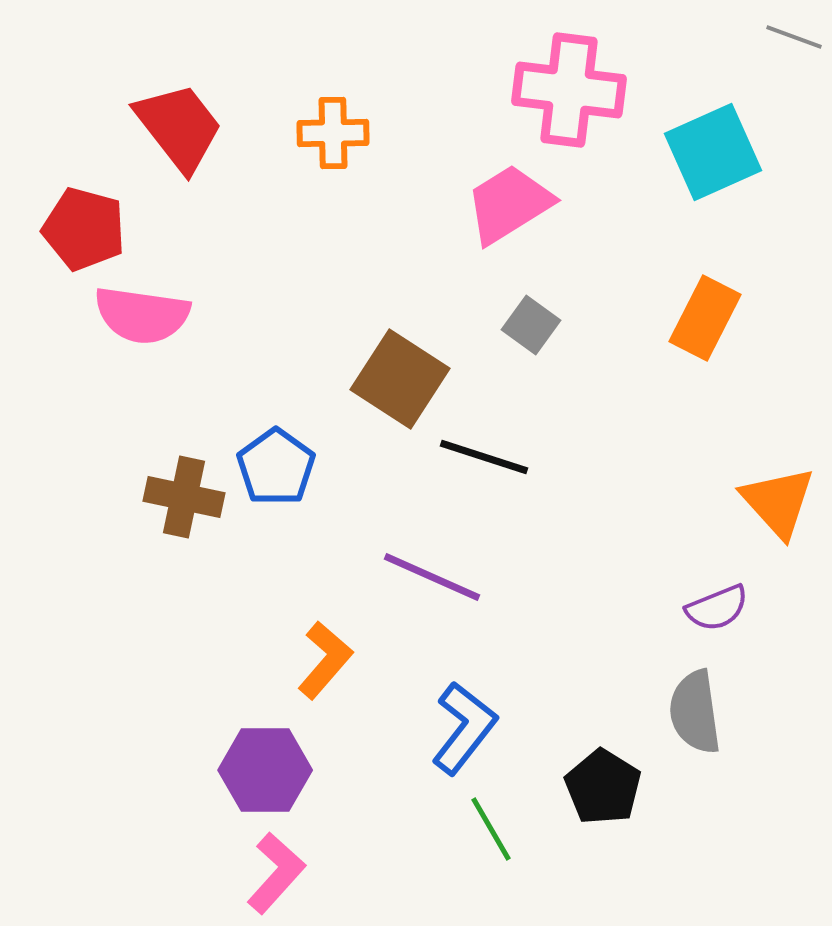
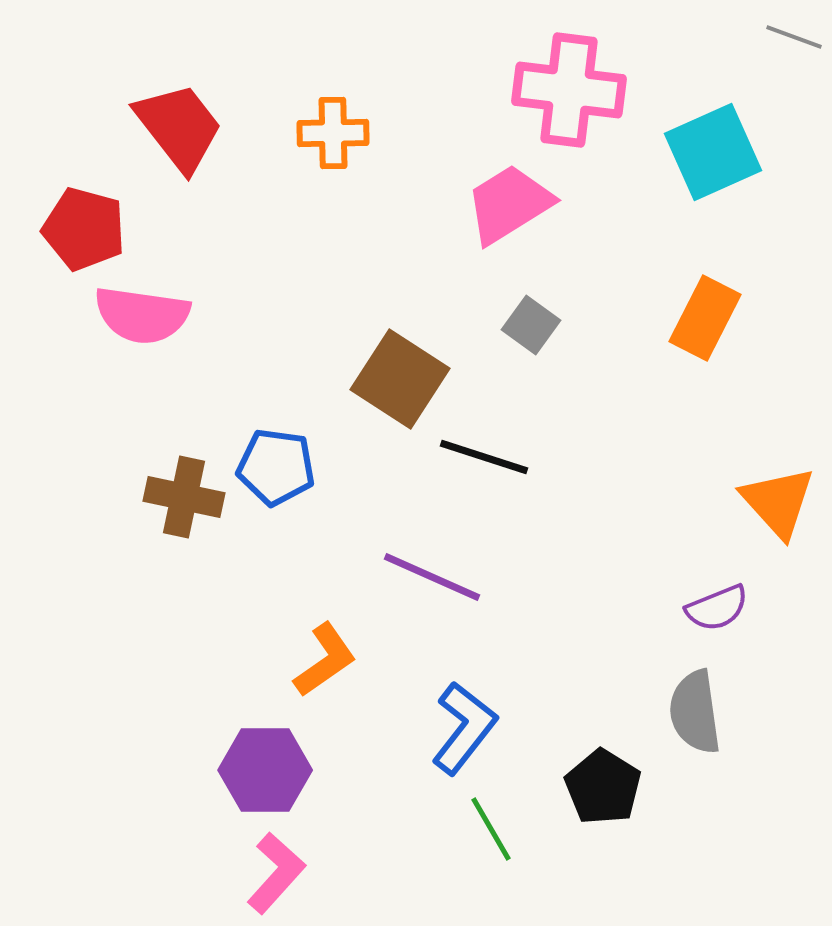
blue pentagon: rotated 28 degrees counterclockwise
orange L-shape: rotated 14 degrees clockwise
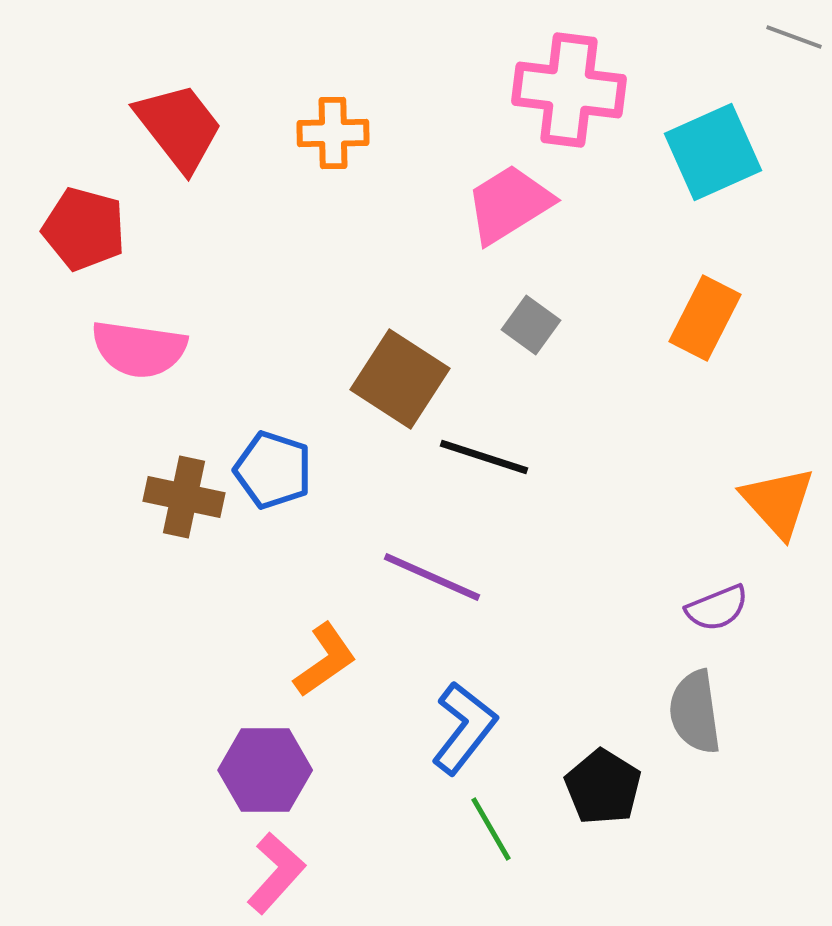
pink semicircle: moved 3 px left, 34 px down
blue pentagon: moved 3 px left, 3 px down; rotated 10 degrees clockwise
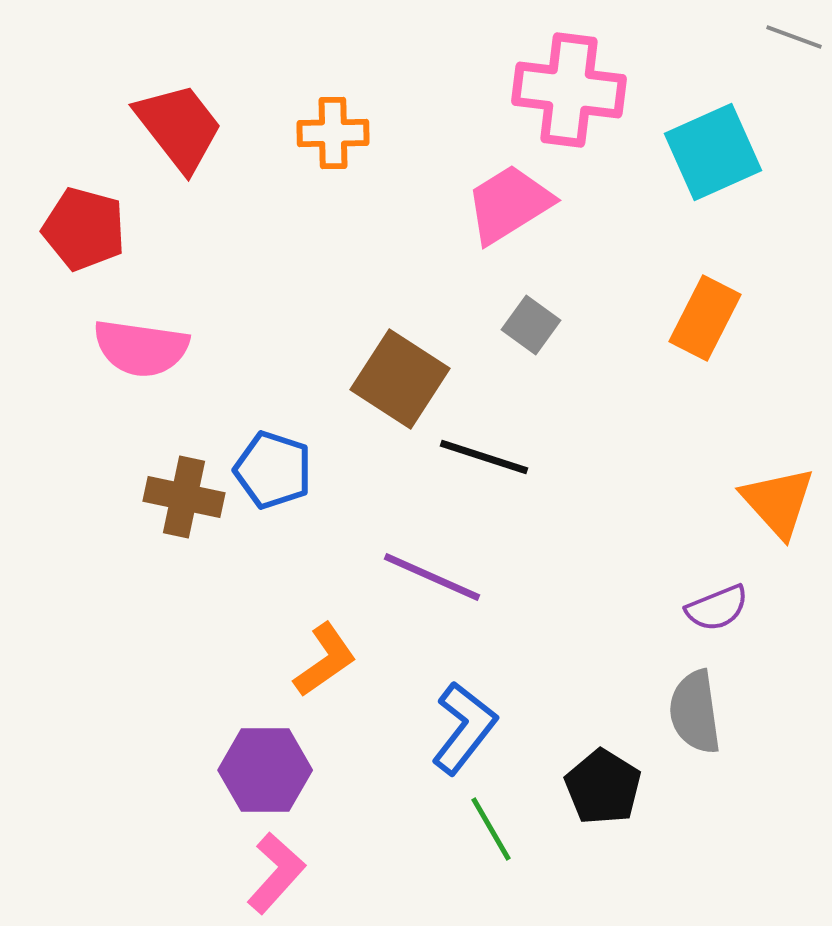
pink semicircle: moved 2 px right, 1 px up
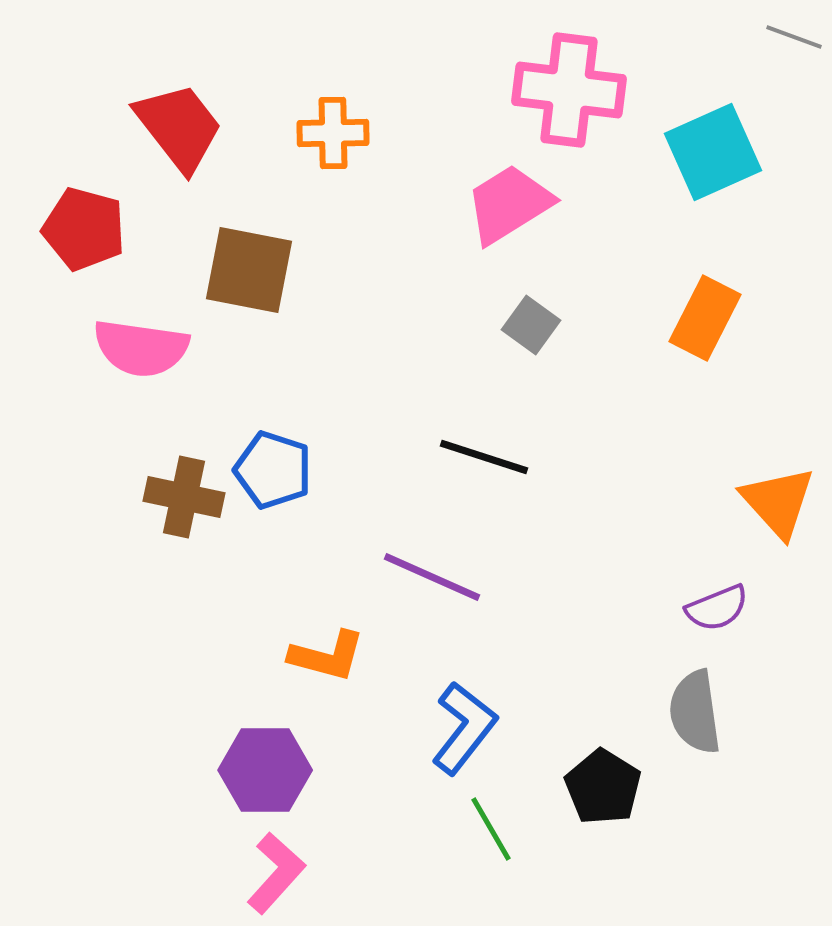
brown square: moved 151 px left, 109 px up; rotated 22 degrees counterclockwise
orange L-shape: moved 2 px right, 4 px up; rotated 50 degrees clockwise
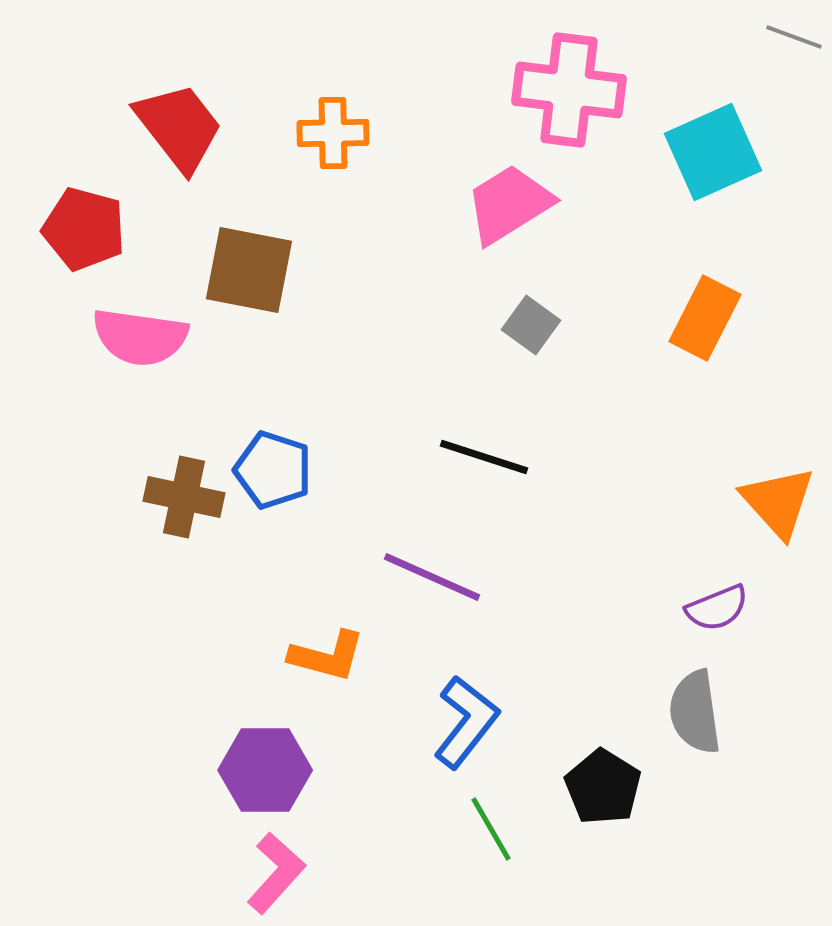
pink semicircle: moved 1 px left, 11 px up
blue L-shape: moved 2 px right, 6 px up
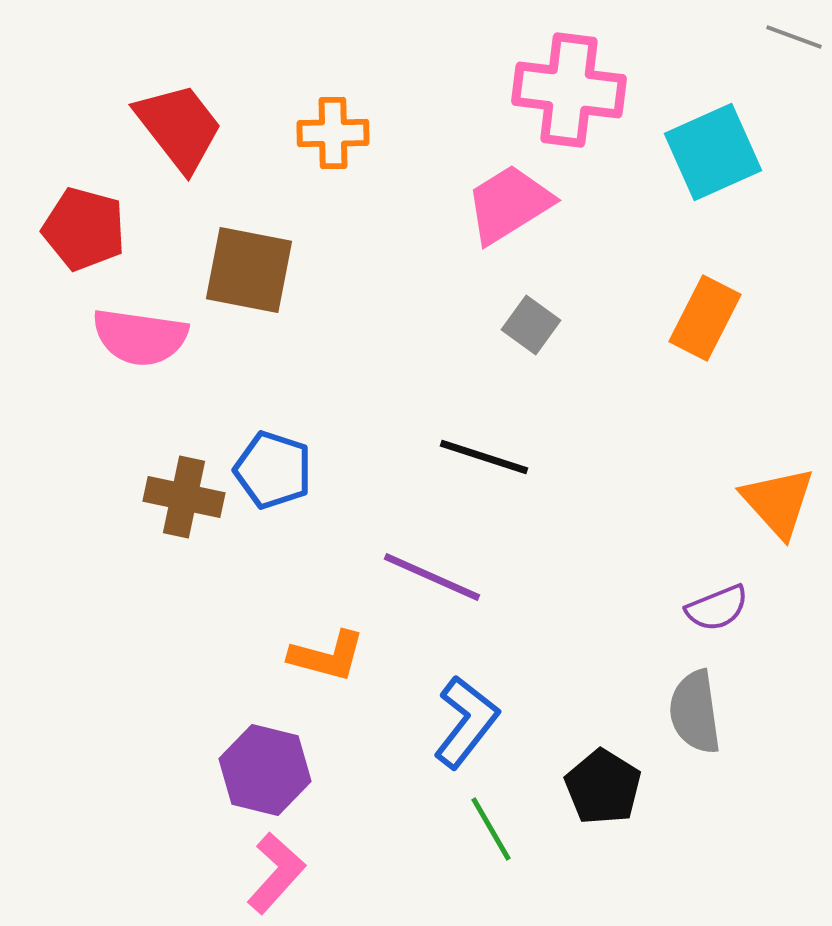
purple hexagon: rotated 14 degrees clockwise
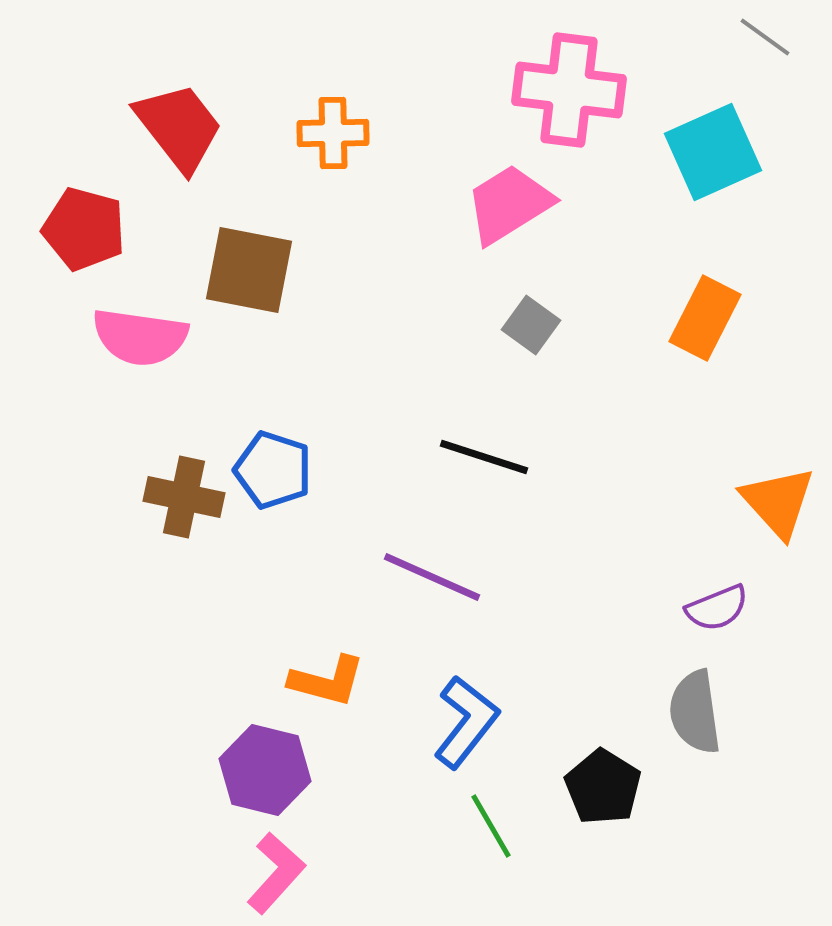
gray line: moved 29 px left; rotated 16 degrees clockwise
orange L-shape: moved 25 px down
green line: moved 3 px up
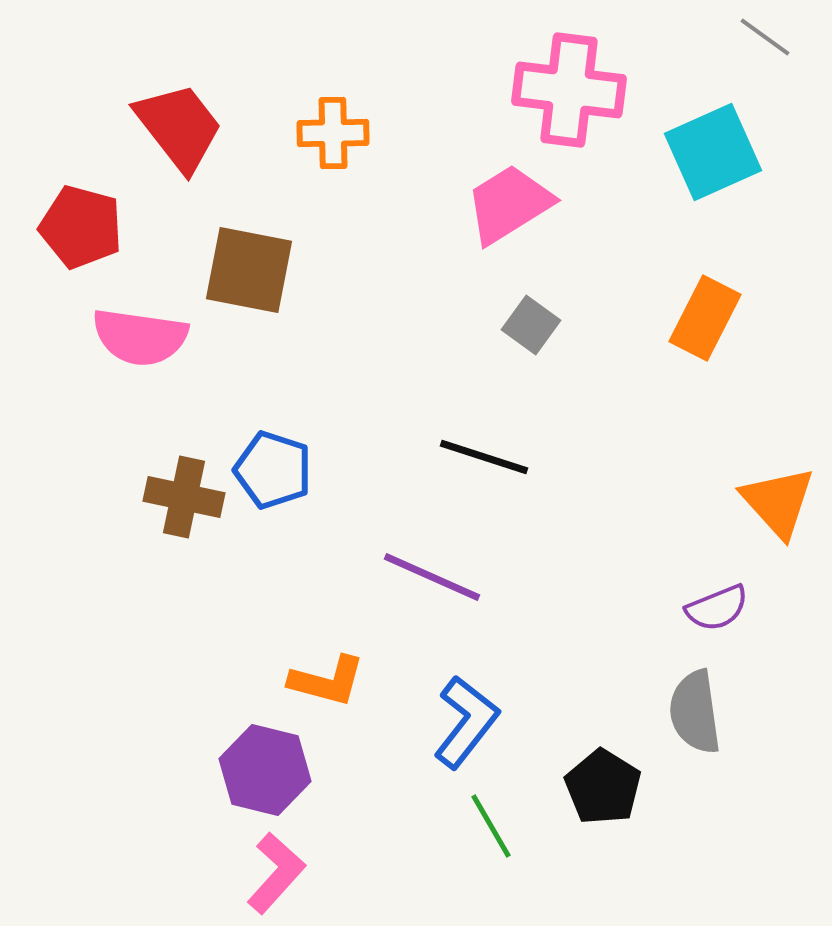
red pentagon: moved 3 px left, 2 px up
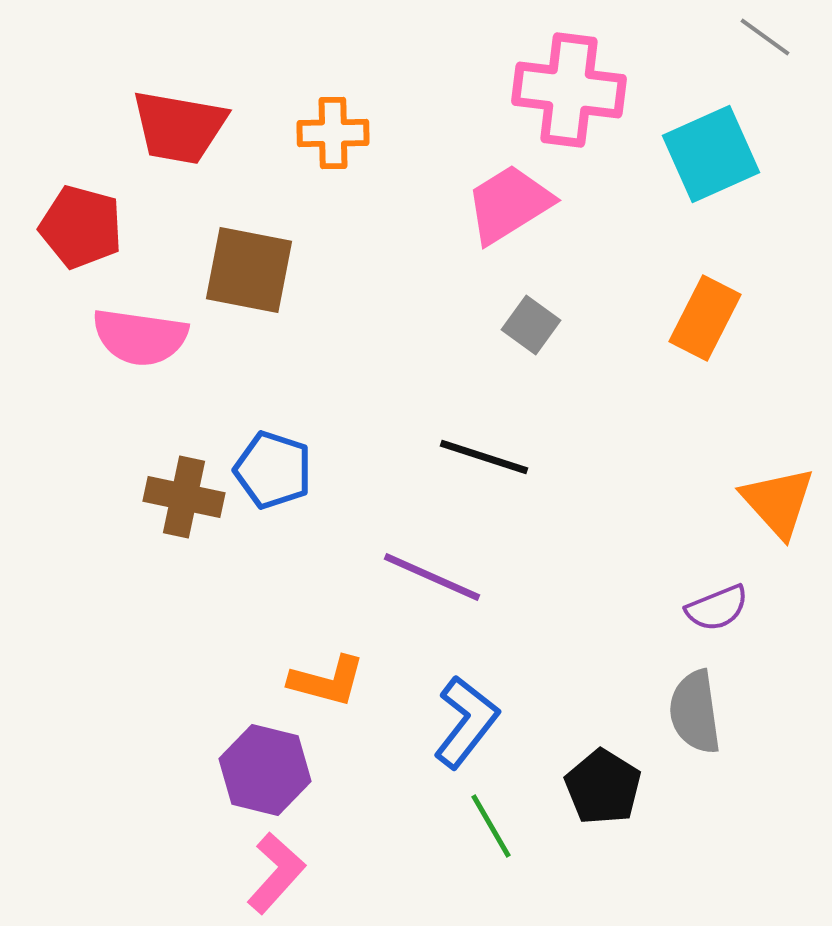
red trapezoid: rotated 138 degrees clockwise
cyan square: moved 2 px left, 2 px down
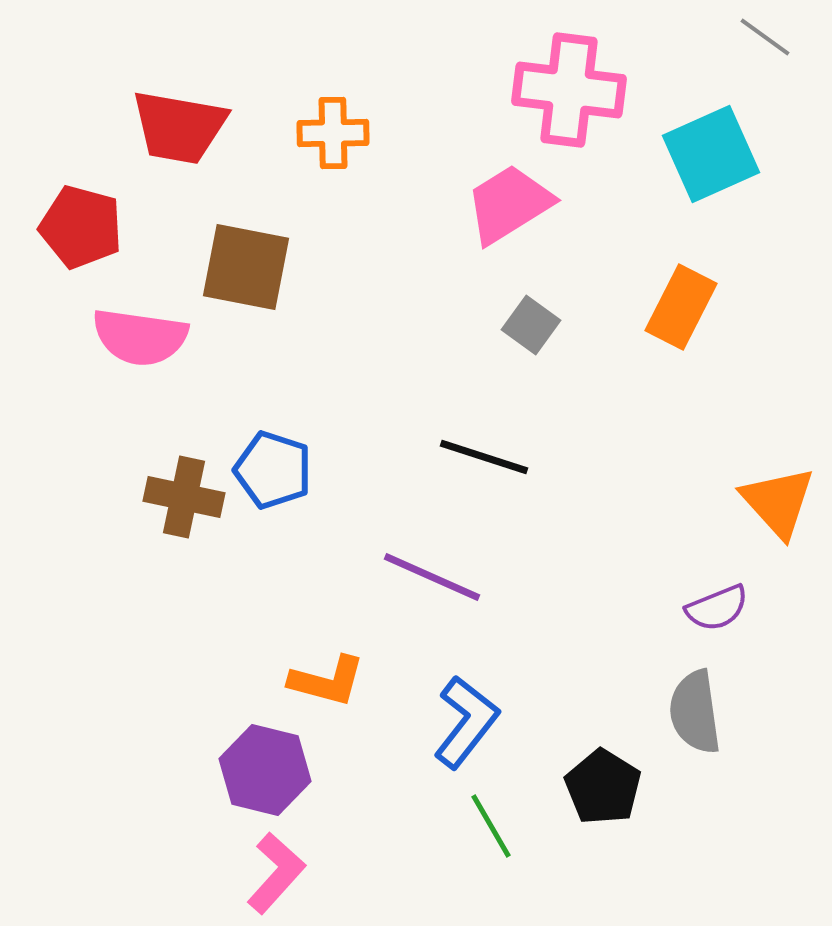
brown square: moved 3 px left, 3 px up
orange rectangle: moved 24 px left, 11 px up
